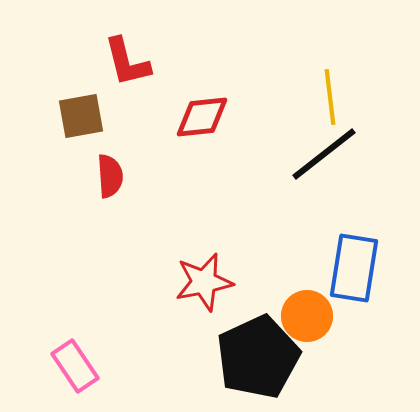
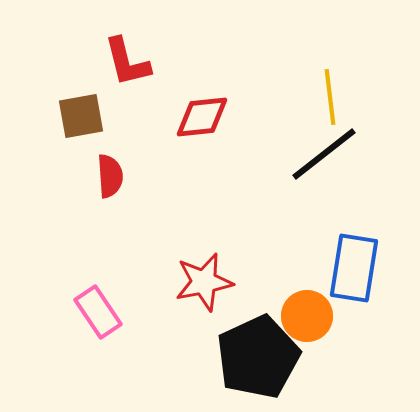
pink rectangle: moved 23 px right, 54 px up
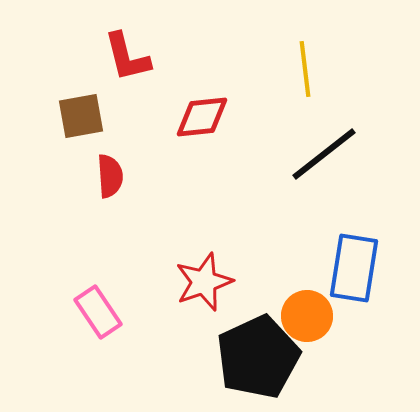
red L-shape: moved 5 px up
yellow line: moved 25 px left, 28 px up
red star: rotated 8 degrees counterclockwise
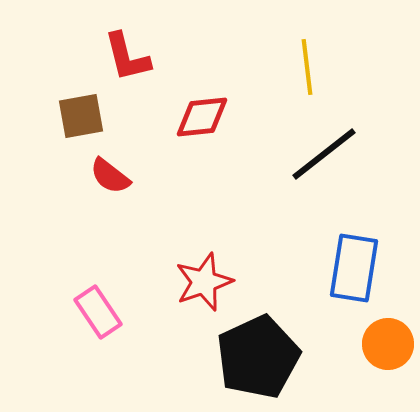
yellow line: moved 2 px right, 2 px up
red semicircle: rotated 132 degrees clockwise
orange circle: moved 81 px right, 28 px down
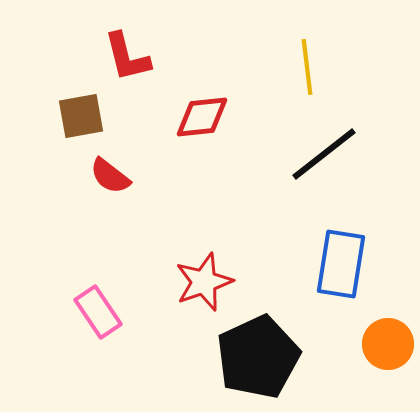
blue rectangle: moved 13 px left, 4 px up
